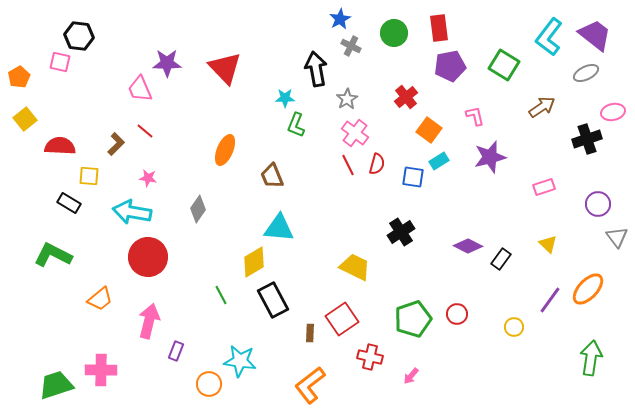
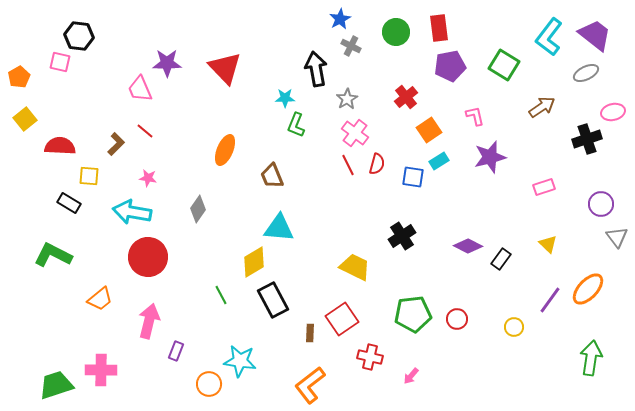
green circle at (394, 33): moved 2 px right, 1 px up
orange square at (429, 130): rotated 20 degrees clockwise
purple circle at (598, 204): moved 3 px right
black cross at (401, 232): moved 1 px right, 4 px down
red circle at (457, 314): moved 5 px down
green pentagon at (413, 319): moved 5 px up; rotated 12 degrees clockwise
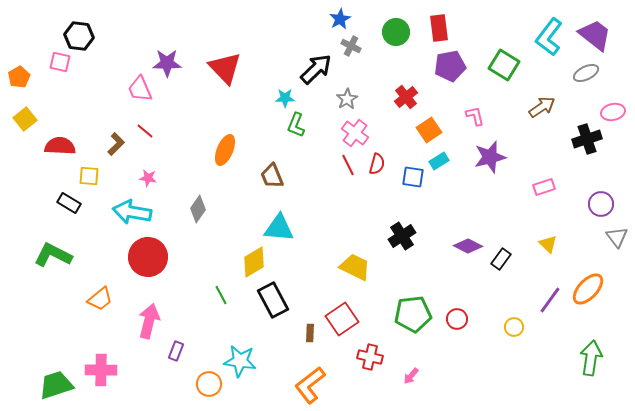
black arrow at (316, 69): rotated 56 degrees clockwise
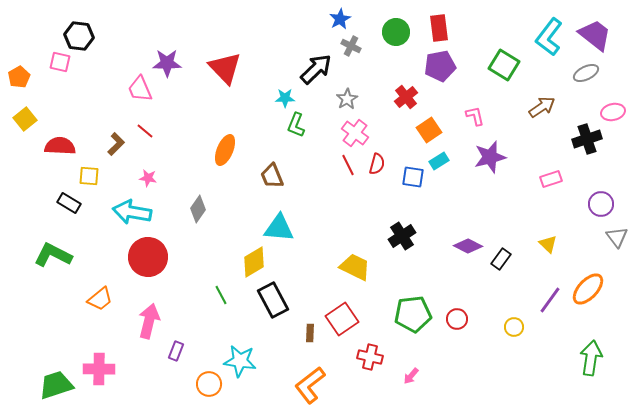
purple pentagon at (450, 66): moved 10 px left
pink rectangle at (544, 187): moved 7 px right, 8 px up
pink cross at (101, 370): moved 2 px left, 1 px up
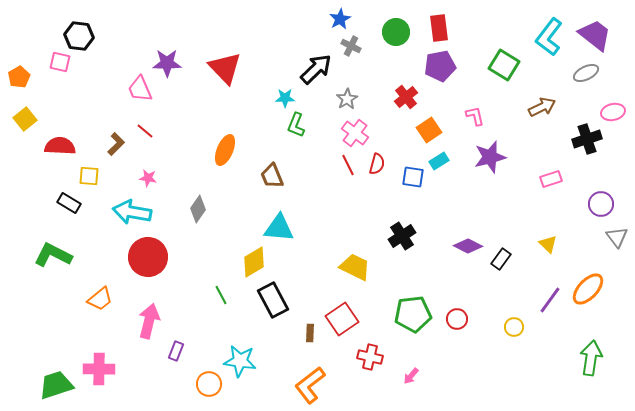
brown arrow at (542, 107): rotated 8 degrees clockwise
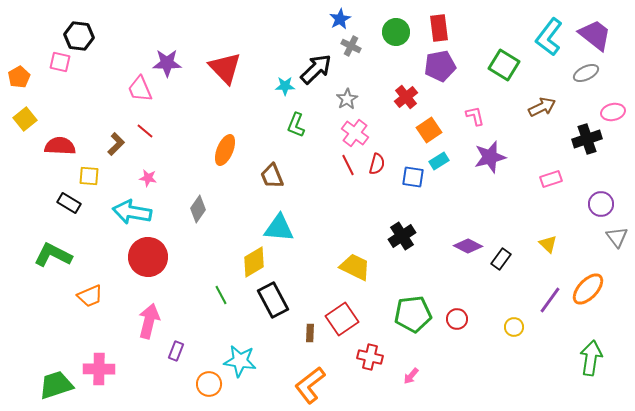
cyan star at (285, 98): moved 12 px up
orange trapezoid at (100, 299): moved 10 px left, 3 px up; rotated 16 degrees clockwise
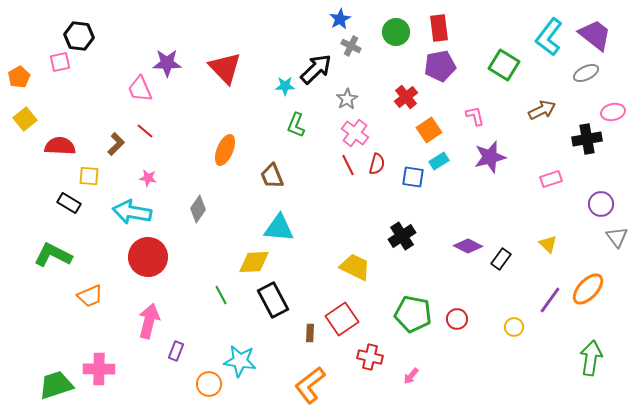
pink square at (60, 62): rotated 25 degrees counterclockwise
brown arrow at (542, 107): moved 3 px down
black cross at (587, 139): rotated 8 degrees clockwise
yellow diamond at (254, 262): rotated 28 degrees clockwise
green pentagon at (413, 314): rotated 18 degrees clockwise
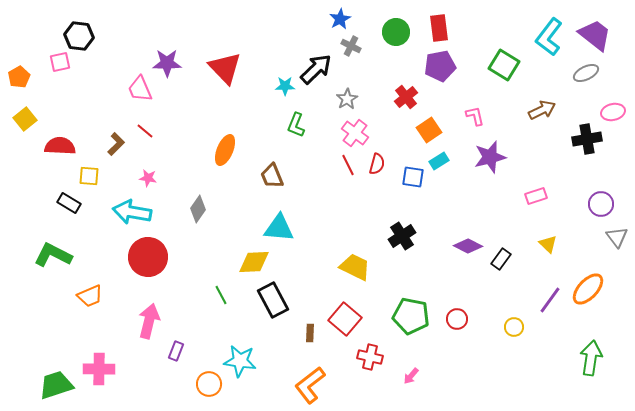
pink rectangle at (551, 179): moved 15 px left, 17 px down
green pentagon at (413, 314): moved 2 px left, 2 px down
red square at (342, 319): moved 3 px right; rotated 16 degrees counterclockwise
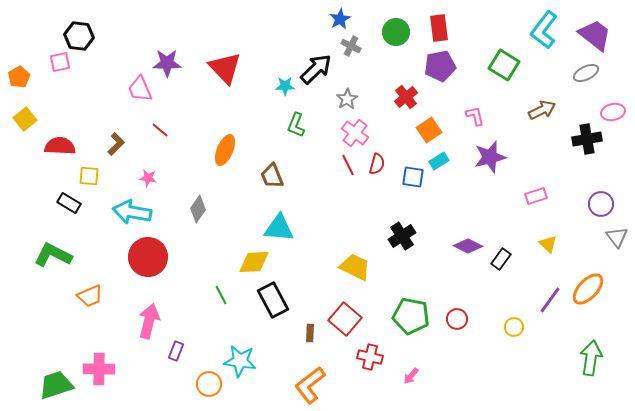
cyan L-shape at (549, 37): moved 5 px left, 7 px up
red line at (145, 131): moved 15 px right, 1 px up
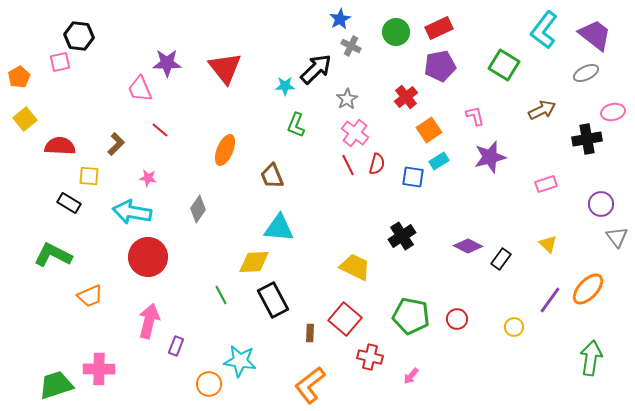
red rectangle at (439, 28): rotated 72 degrees clockwise
red triangle at (225, 68): rotated 6 degrees clockwise
pink rectangle at (536, 196): moved 10 px right, 12 px up
purple rectangle at (176, 351): moved 5 px up
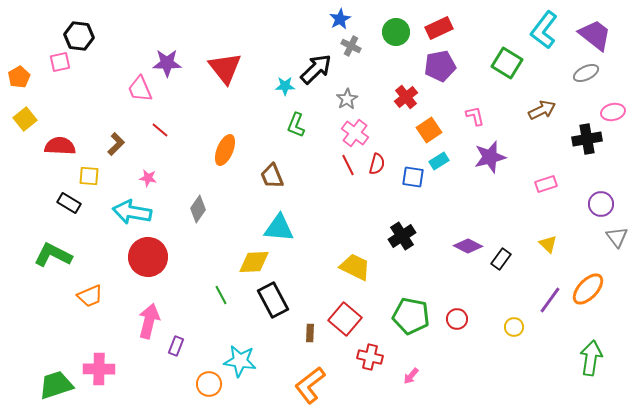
green square at (504, 65): moved 3 px right, 2 px up
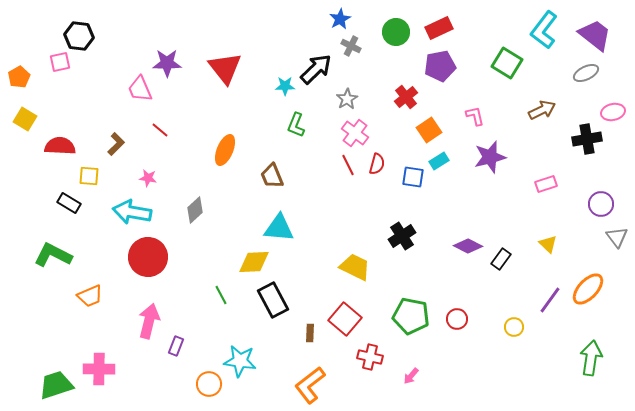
yellow square at (25, 119): rotated 20 degrees counterclockwise
gray diamond at (198, 209): moved 3 px left, 1 px down; rotated 12 degrees clockwise
